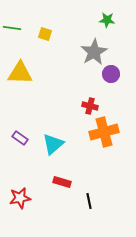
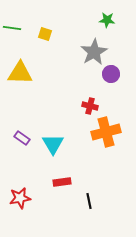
orange cross: moved 2 px right
purple rectangle: moved 2 px right
cyan triangle: rotated 20 degrees counterclockwise
red rectangle: rotated 24 degrees counterclockwise
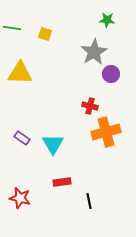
red star: rotated 25 degrees clockwise
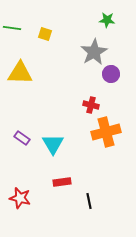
red cross: moved 1 px right, 1 px up
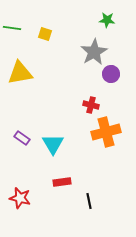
yellow triangle: rotated 12 degrees counterclockwise
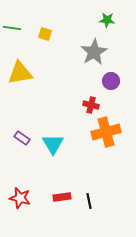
purple circle: moved 7 px down
red rectangle: moved 15 px down
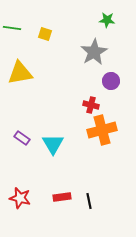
orange cross: moved 4 px left, 2 px up
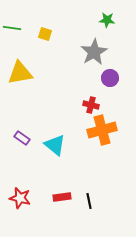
purple circle: moved 1 px left, 3 px up
cyan triangle: moved 2 px right, 1 px down; rotated 20 degrees counterclockwise
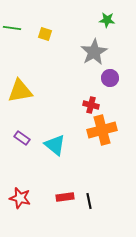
yellow triangle: moved 18 px down
red rectangle: moved 3 px right
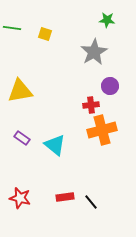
purple circle: moved 8 px down
red cross: rotated 21 degrees counterclockwise
black line: moved 2 px right, 1 px down; rotated 28 degrees counterclockwise
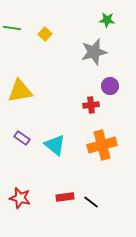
yellow square: rotated 24 degrees clockwise
gray star: rotated 16 degrees clockwise
orange cross: moved 15 px down
black line: rotated 14 degrees counterclockwise
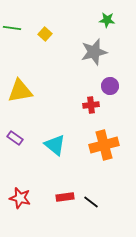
purple rectangle: moved 7 px left
orange cross: moved 2 px right
